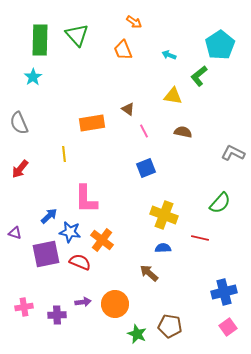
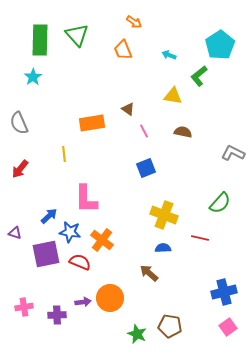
orange circle: moved 5 px left, 6 px up
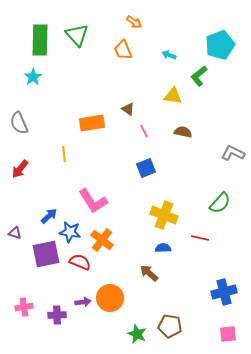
cyan pentagon: rotated 12 degrees clockwise
pink L-shape: moved 7 px right, 2 px down; rotated 32 degrees counterclockwise
pink square: moved 7 px down; rotated 30 degrees clockwise
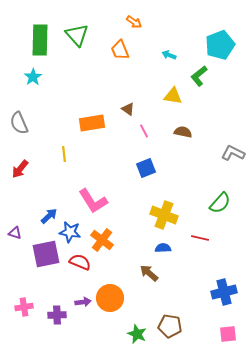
orange trapezoid: moved 3 px left
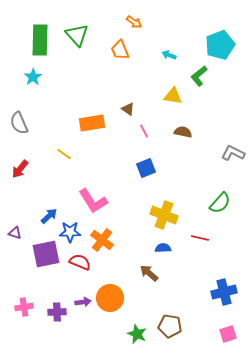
yellow line: rotated 49 degrees counterclockwise
blue star: rotated 10 degrees counterclockwise
purple cross: moved 3 px up
pink square: rotated 12 degrees counterclockwise
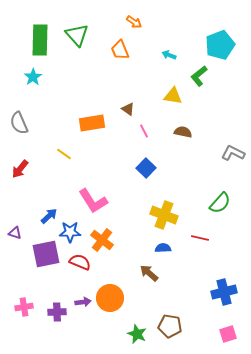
blue square: rotated 24 degrees counterclockwise
